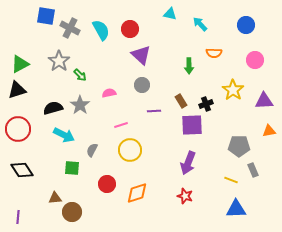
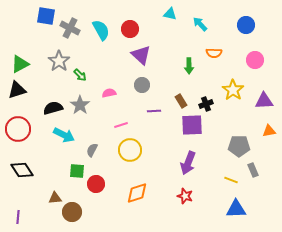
green square at (72, 168): moved 5 px right, 3 px down
red circle at (107, 184): moved 11 px left
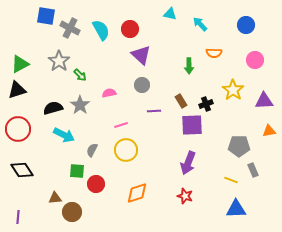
yellow circle at (130, 150): moved 4 px left
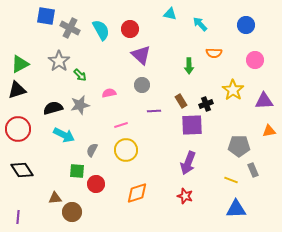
gray star at (80, 105): rotated 24 degrees clockwise
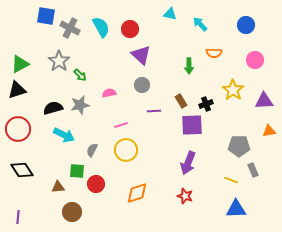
cyan semicircle at (101, 30): moved 3 px up
brown triangle at (55, 198): moved 3 px right, 11 px up
